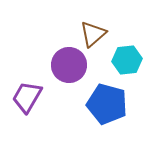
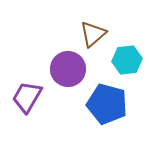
purple circle: moved 1 px left, 4 px down
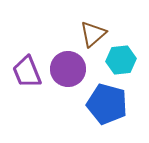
cyan hexagon: moved 6 px left
purple trapezoid: moved 25 px up; rotated 52 degrees counterclockwise
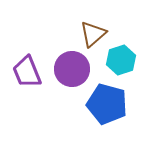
cyan hexagon: rotated 12 degrees counterclockwise
purple circle: moved 4 px right
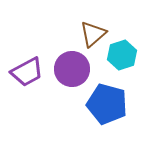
cyan hexagon: moved 1 px right, 5 px up
purple trapezoid: rotated 96 degrees counterclockwise
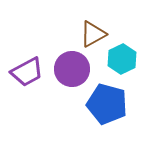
brown triangle: rotated 12 degrees clockwise
cyan hexagon: moved 4 px down; rotated 8 degrees counterclockwise
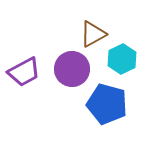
purple trapezoid: moved 3 px left
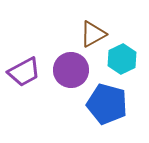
purple circle: moved 1 px left, 1 px down
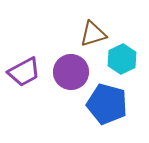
brown triangle: rotated 12 degrees clockwise
purple circle: moved 2 px down
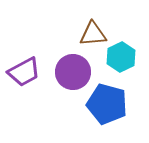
brown triangle: rotated 12 degrees clockwise
cyan hexagon: moved 1 px left, 2 px up
purple circle: moved 2 px right
